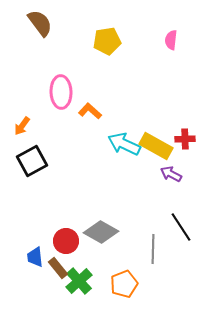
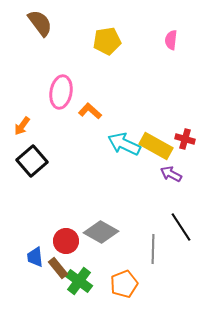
pink ellipse: rotated 12 degrees clockwise
red cross: rotated 18 degrees clockwise
black square: rotated 12 degrees counterclockwise
green cross: rotated 12 degrees counterclockwise
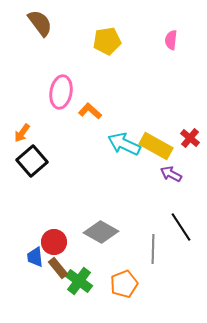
orange arrow: moved 7 px down
red cross: moved 5 px right, 1 px up; rotated 24 degrees clockwise
red circle: moved 12 px left, 1 px down
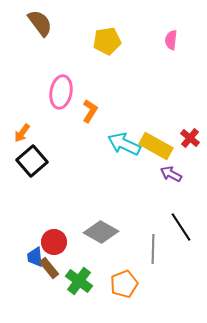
orange L-shape: rotated 80 degrees clockwise
brown rectangle: moved 9 px left
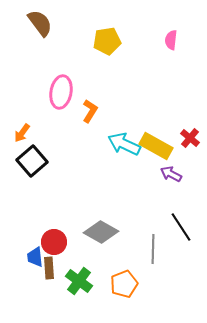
brown rectangle: rotated 35 degrees clockwise
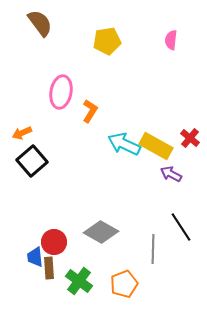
orange arrow: rotated 30 degrees clockwise
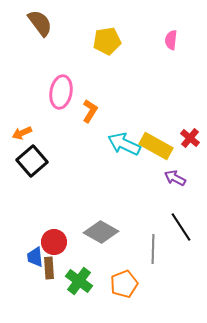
purple arrow: moved 4 px right, 4 px down
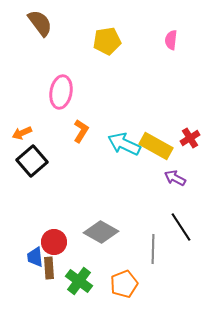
orange L-shape: moved 9 px left, 20 px down
red cross: rotated 18 degrees clockwise
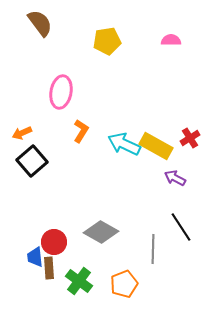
pink semicircle: rotated 84 degrees clockwise
